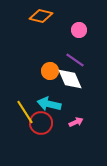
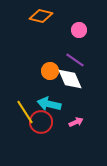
red circle: moved 1 px up
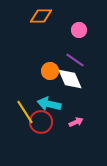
orange diamond: rotated 15 degrees counterclockwise
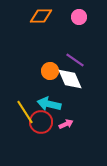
pink circle: moved 13 px up
pink arrow: moved 10 px left, 2 px down
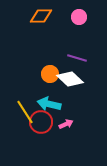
purple line: moved 2 px right, 2 px up; rotated 18 degrees counterclockwise
orange circle: moved 3 px down
white diamond: rotated 24 degrees counterclockwise
